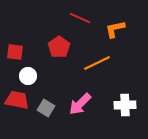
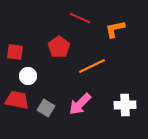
orange line: moved 5 px left, 3 px down
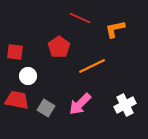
white cross: rotated 25 degrees counterclockwise
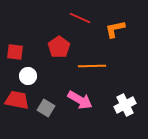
orange line: rotated 24 degrees clockwise
pink arrow: moved 4 px up; rotated 105 degrees counterclockwise
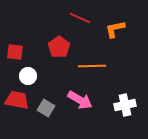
white cross: rotated 15 degrees clockwise
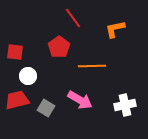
red line: moved 7 px left; rotated 30 degrees clockwise
red trapezoid: rotated 25 degrees counterclockwise
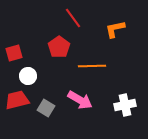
red square: moved 1 px left, 1 px down; rotated 24 degrees counterclockwise
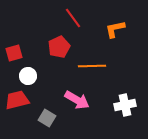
red pentagon: rotated 10 degrees clockwise
pink arrow: moved 3 px left
gray square: moved 1 px right, 10 px down
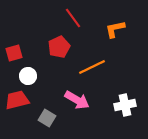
orange line: moved 1 px down; rotated 24 degrees counterclockwise
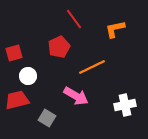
red line: moved 1 px right, 1 px down
pink arrow: moved 1 px left, 4 px up
